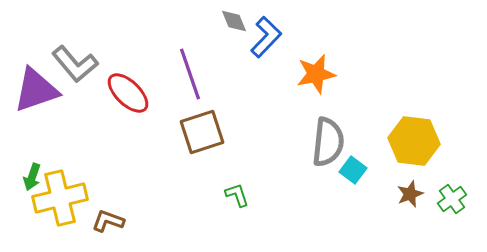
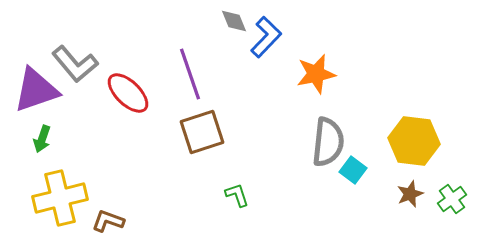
green arrow: moved 10 px right, 38 px up
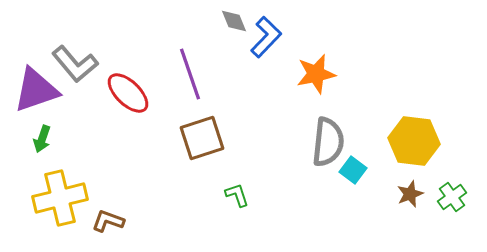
brown square: moved 6 px down
green cross: moved 2 px up
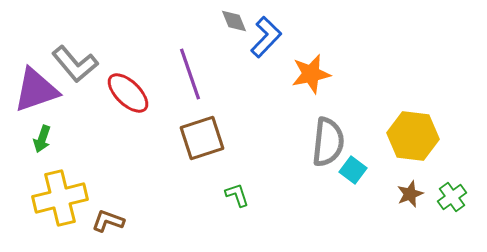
orange star: moved 5 px left
yellow hexagon: moved 1 px left, 5 px up
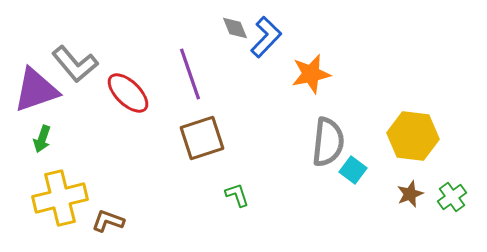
gray diamond: moved 1 px right, 7 px down
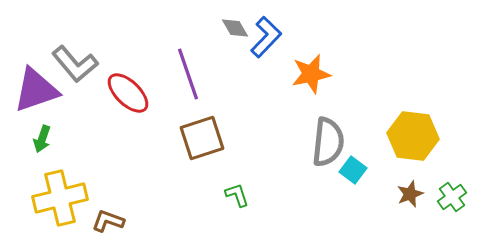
gray diamond: rotated 8 degrees counterclockwise
purple line: moved 2 px left
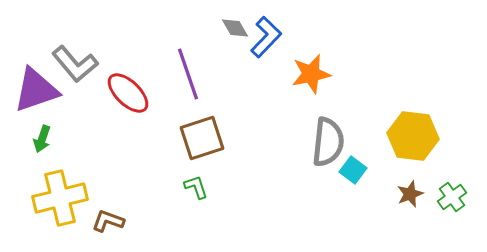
green L-shape: moved 41 px left, 8 px up
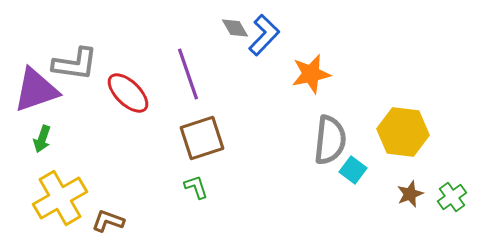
blue L-shape: moved 2 px left, 2 px up
gray L-shape: rotated 42 degrees counterclockwise
yellow hexagon: moved 10 px left, 4 px up
gray semicircle: moved 2 px right, 2 px up
yellow cross: rotated 16 degrees counterclockwise
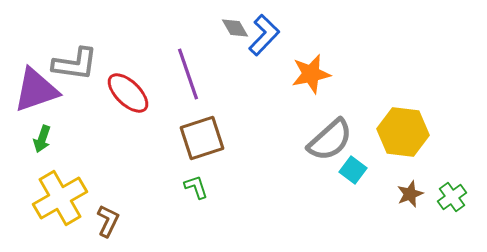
gray semicircle: rotated 42 degrees clockwise
brown L-shape: rotated 96 degrees clockwise
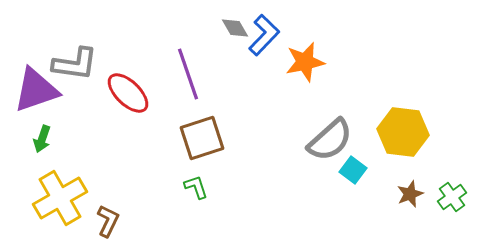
orange star: moved 6 px left, 12 px up
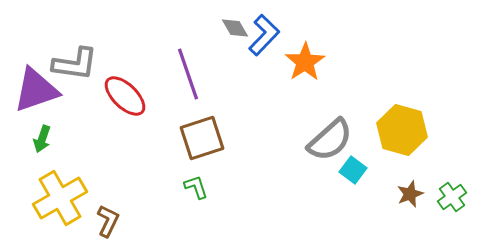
orange star: rotated 21 degrees counterclockwise
red ellipse: moved 3 px left, 3 px down
yellow hexagon: moved 1 px left, 2 px up; rotated 9 degrees clockwise
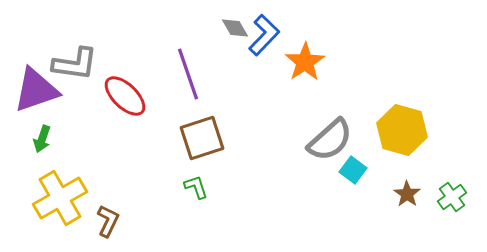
brown star: moved 3 px left; rotated 16 degrees counterclockwise
